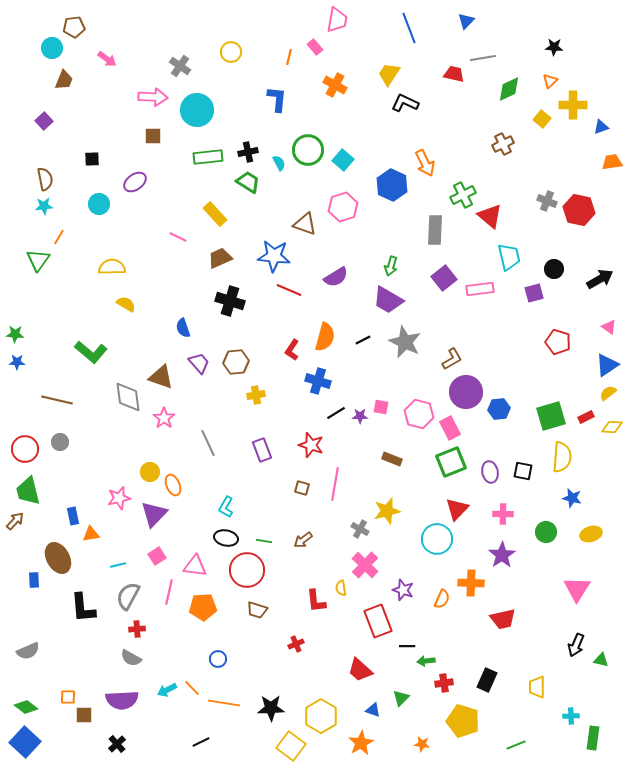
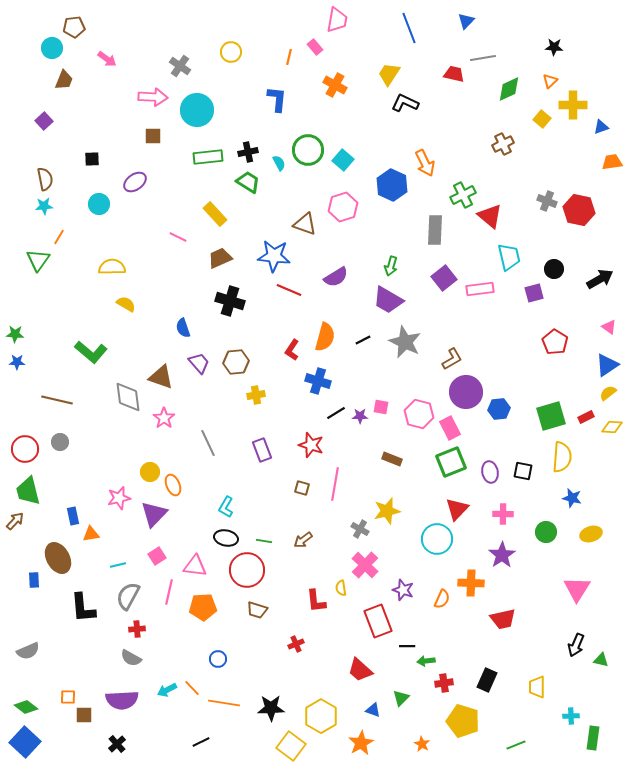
red pentagon at (558, 342): moved 3 px left; rotated 15 degrees clockwise
orange star at (422, 744): rotated 21 degrees clockwise
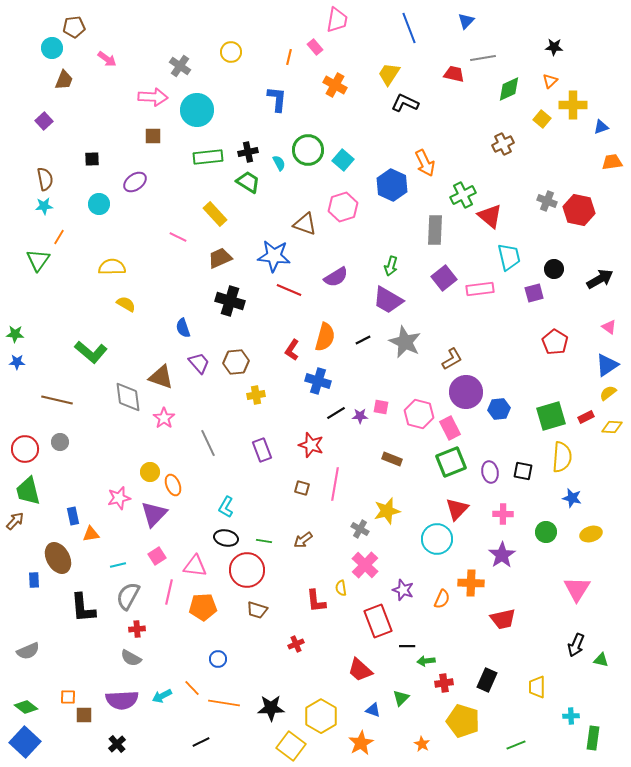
cyan arrow at (167, 690): moved 5 px left, 6 px down
